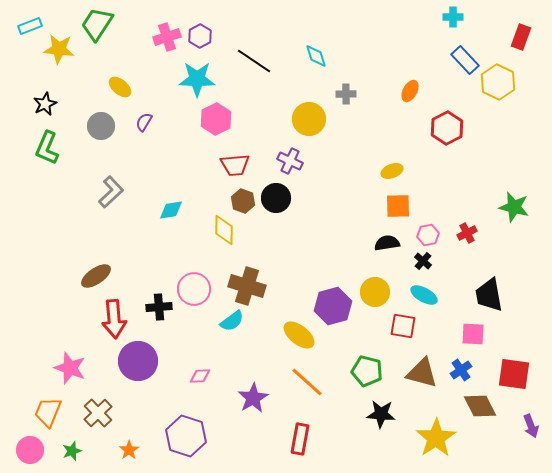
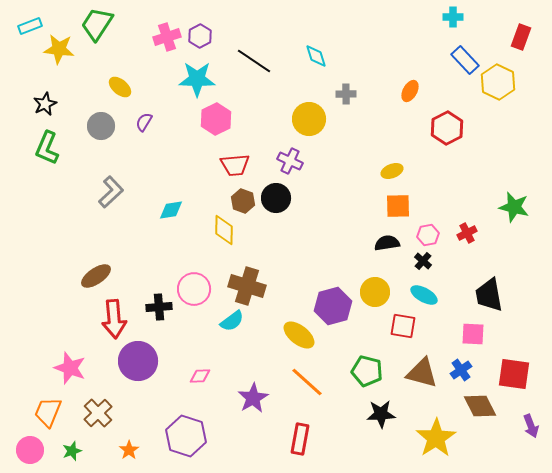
black star at (381, 414): rotated 8 degrees counterclockwise
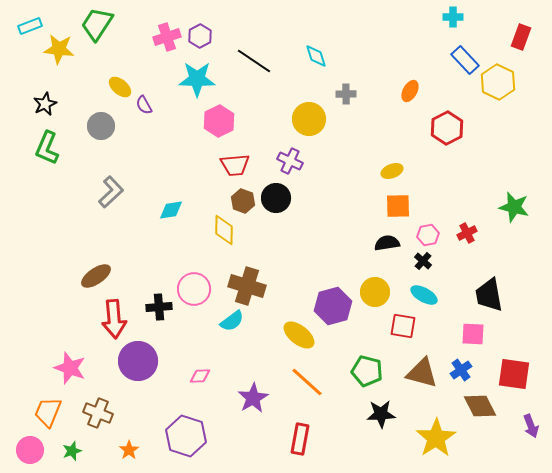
pink hexagon at (216, 119): moved 3 px right, 2 px down
purple semicircle at (144, 122): moved 17 px up; rotated 60 degrees counterclockwise
brown cross at (98, 413): rotated 24 degrees counterclockwise
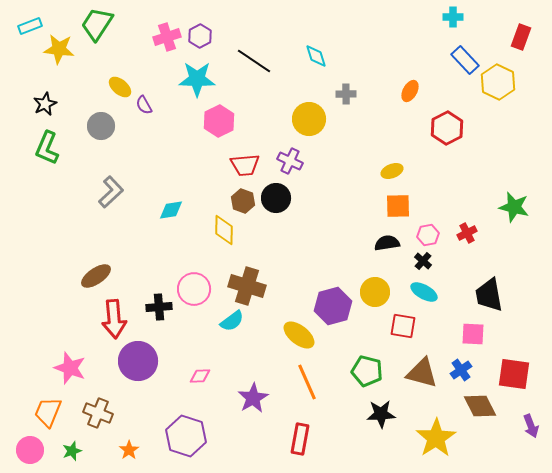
red trapezoid at (235, 165): moved 10 px right
cyan ellipse at (424, 295): moved 3 px up
orange line at (307, 382): rotated 24 degrees clockwise
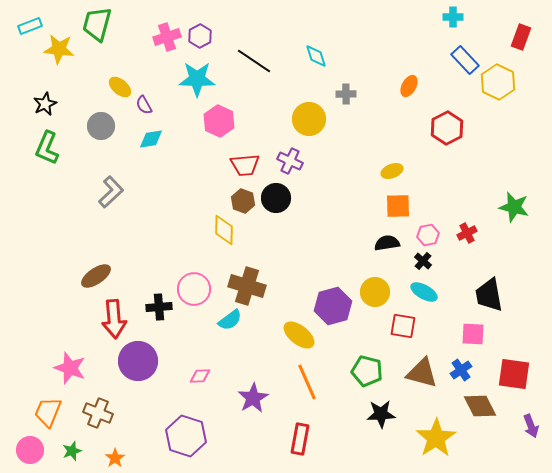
green trapezoid at (97, 24): rotated 18 degrees counterclockwise
orange ellipse at (410, 91): moved 1 px left, 5 px up
pink hexagon at (219, 121): rotated 8 degrees counterclockwise
cyan diamond at (171, 210): moved 20 px left, 71 px up
cyan semicircle at (232, 321): moved 2 px left, 1 px up
orange star at (129, 450): moved 14 px left, 8 px down
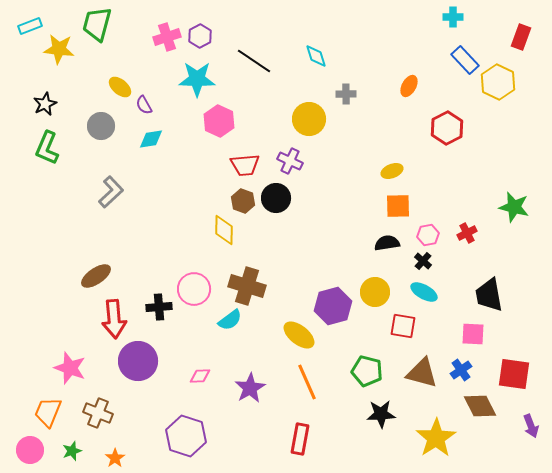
purple star at (253, 398): moved 3 px left, 10 px up
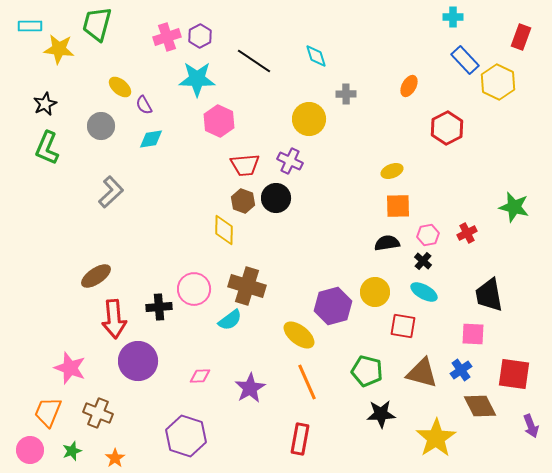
cyan rectangle at (30, 26): rotated 20 degrees clockwise
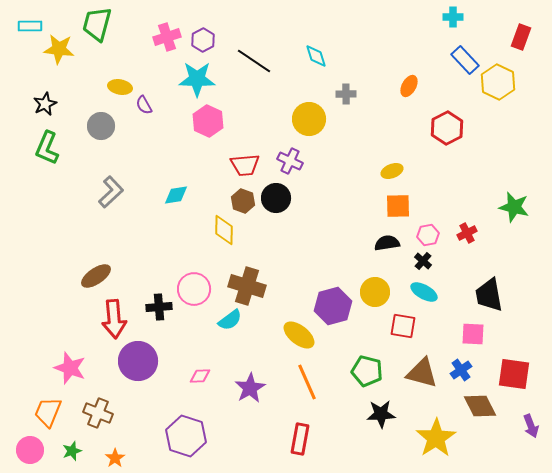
purple hexagon at (200, 36): moved 3 px right, 4 px down
yellow ellipse at (120, 87): rotated 30 degrees counterclockwise
pink hexagon at (219, 121): moved 11 px left
cyan diamond at (151, 139): moved 25 px right, 56 px down
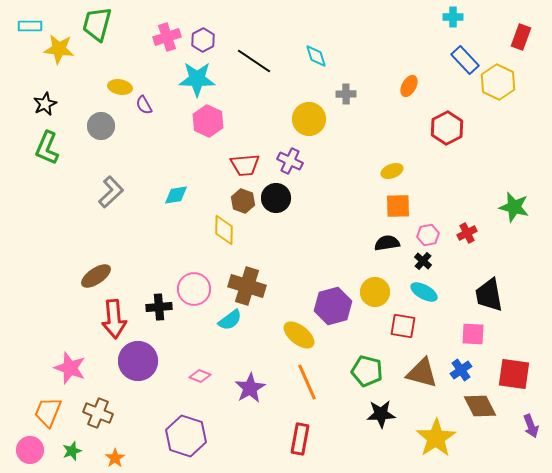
pink diamond at (200, 376): rotated 25 degrees clockwise
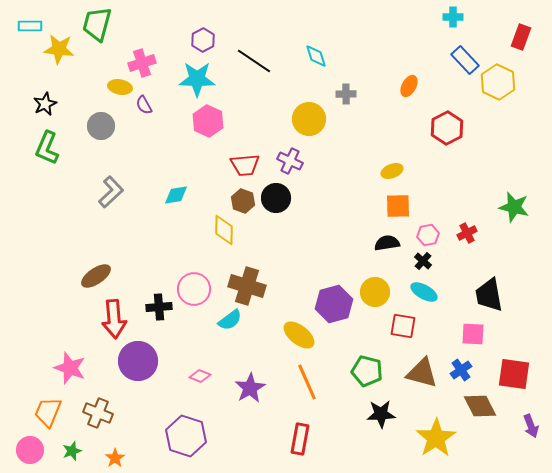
pink cross at (167, 37): moved 25 px left, 26 px down
purple hexagon at (333, 306): moved 1 px right, 2 px up
